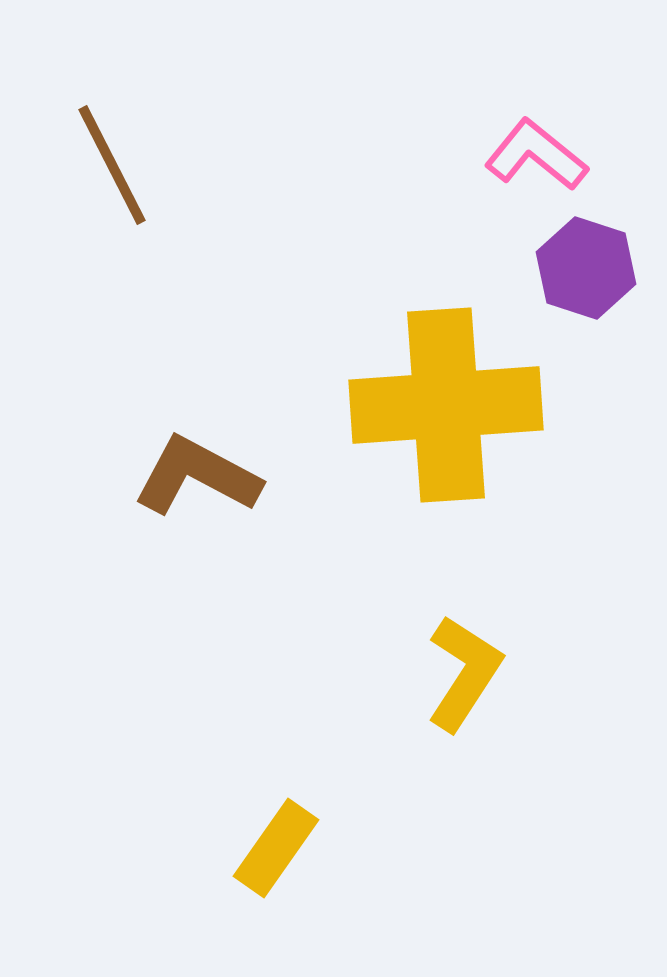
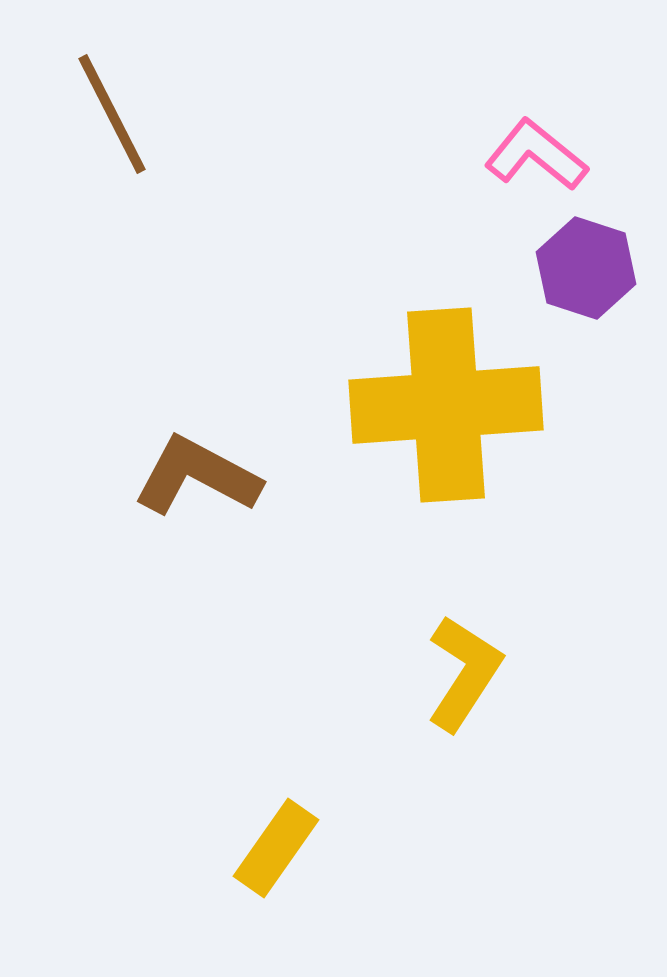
brown line: moved 51 px up
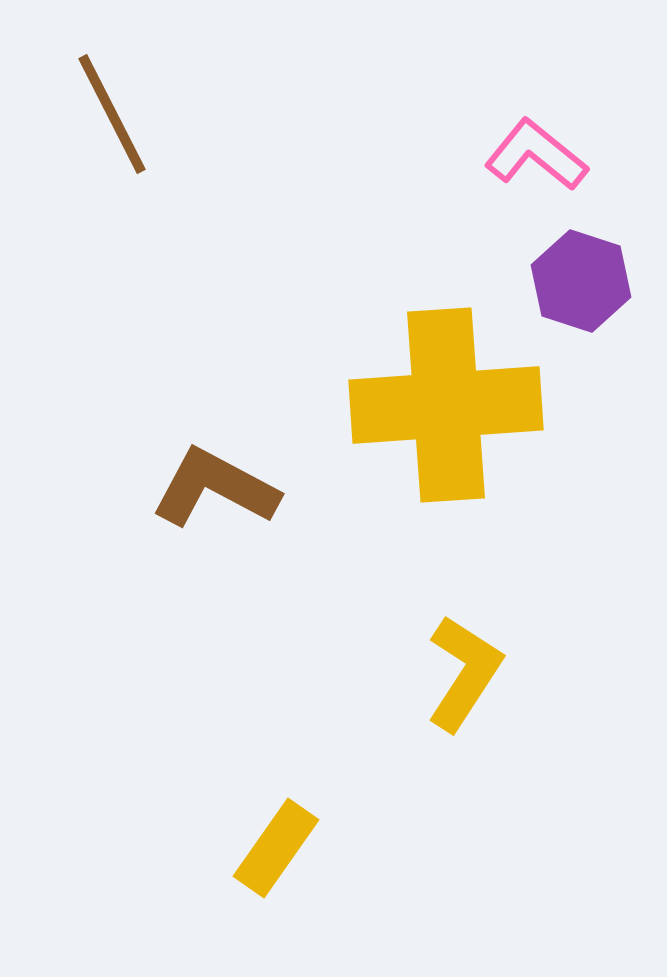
purple hexagon: moved 5 px left, 13 px down
brown L-shape: moved 18 px right, 12 px down
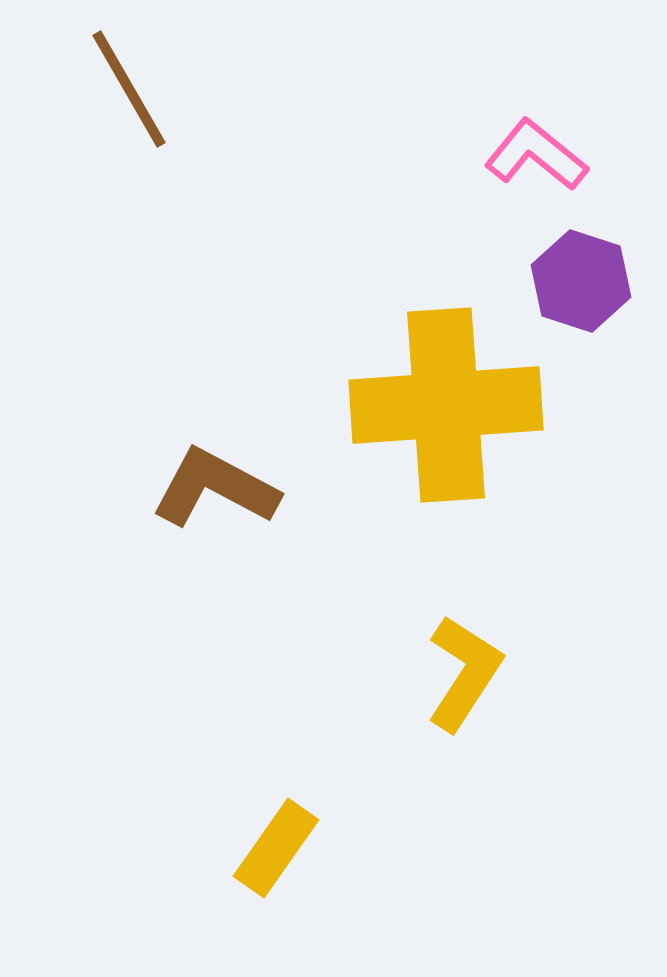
brown line: moved 17 px right, 25 px up; rotated 3 degrees counterclockwise
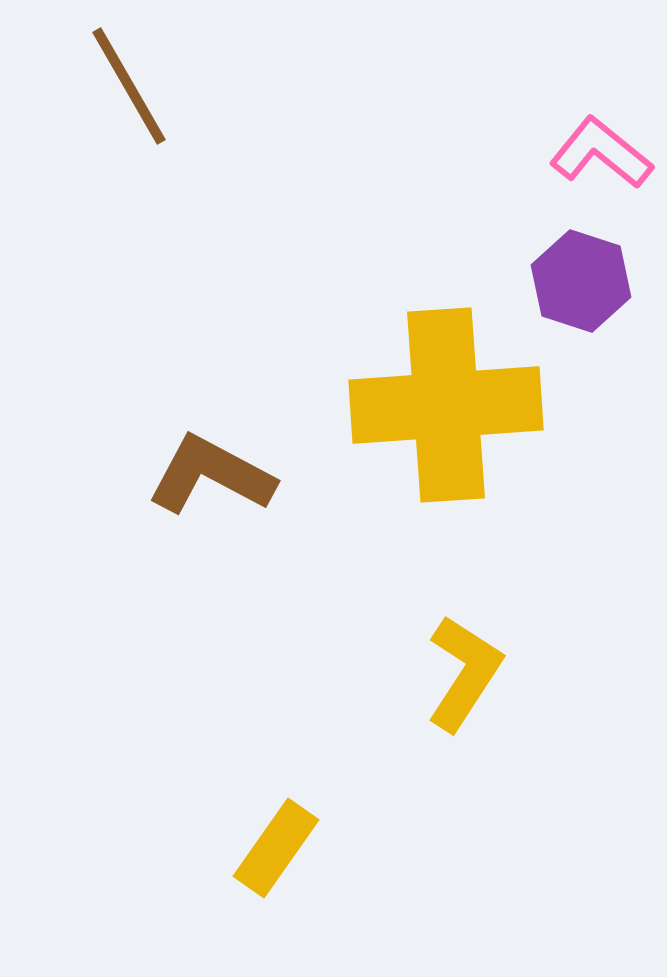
brown line: moved 3 px up
pink L-shape: moved 65 px right, 2 px up
brown L-shape: moved 4 px left, 13 px up
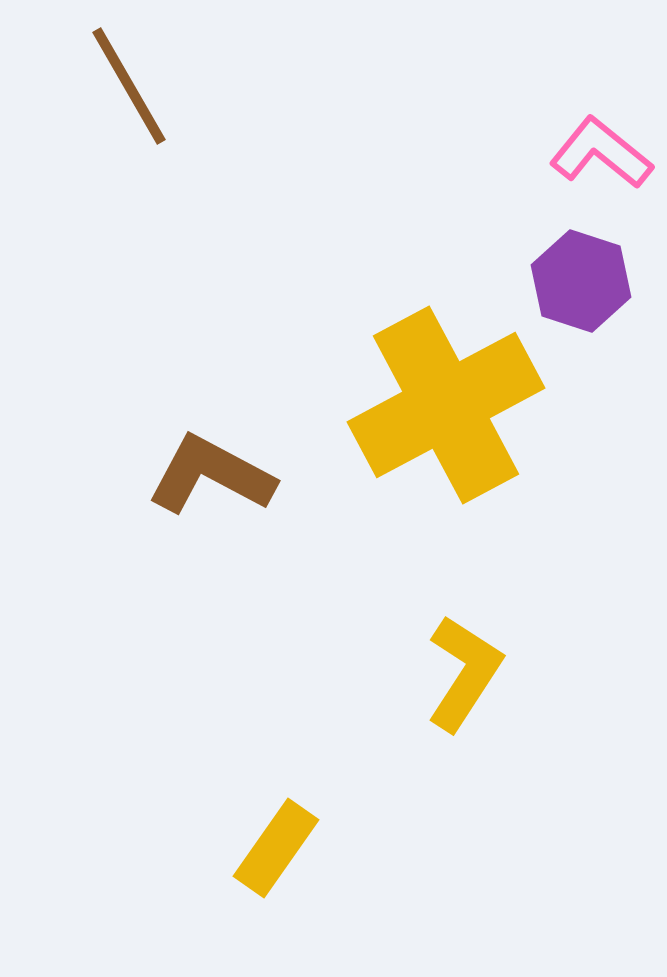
yellow cross: rotated 24 degrees counterclockwise
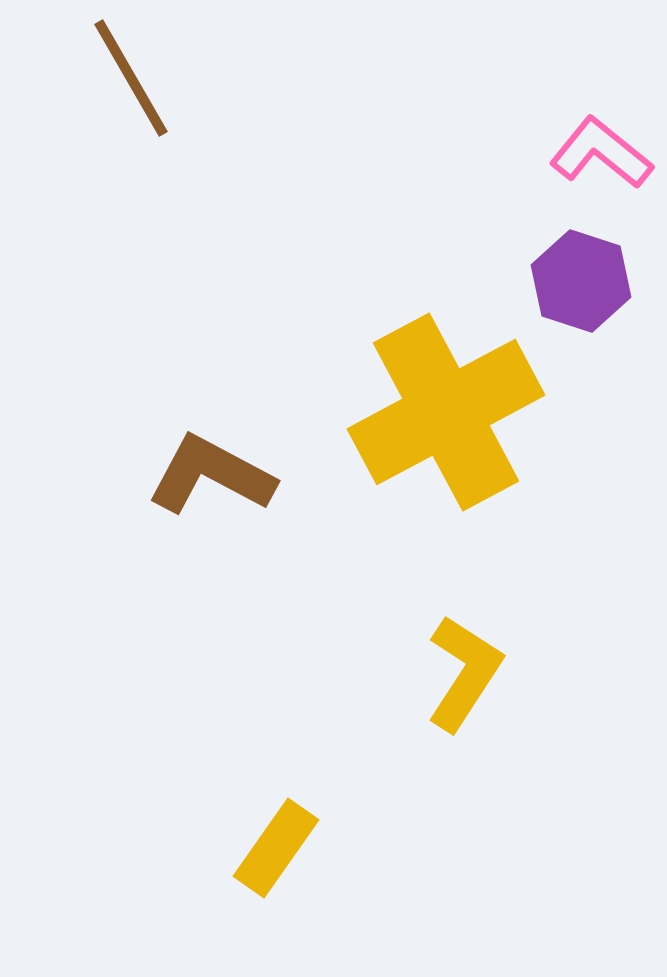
brown line: moved 2 px right, 8 px up
yellow cross: moved 7 px down
